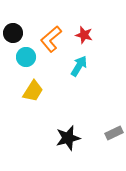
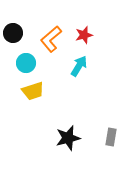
red star: rotated 30 degrees counterclockwise
cyan circle: moved 6 px down
yellow trapezoid: rotated 40 degrees clockwise
gray rectangle: moved 3 px left, 4 px down; rotated 54 degrees counterclockwise
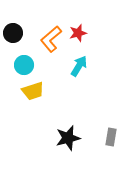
red star: moved 6 px left, 2 px up
cyan circle: moved 2 px left, 2 px down
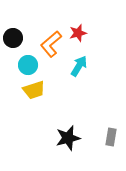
black circle: moved 5 px down
orange L-shape: moved 5 px down
cyan circle: moved 4 px right
yellow trapezoid: moved 1 px right, 1 px up
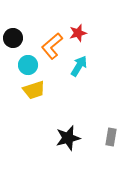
orange L-shape: moved 1 px right, 2 px down
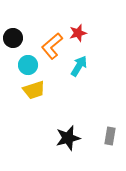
gray rectangle: moved 1 px left, 1 px up
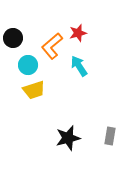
cyan arrow: rotated 65 degrees counterclockwise
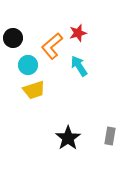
black star: rotated 20 degrees counterclockwise
